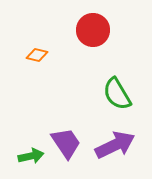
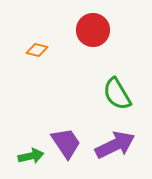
orange diamond: moved 5 px up
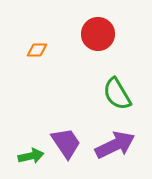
red circle: moved 5 px right, 4 px down
orange diamond: rotated 15 degrees counterclockwise
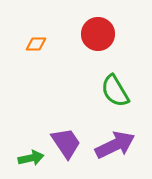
orange diamond: moved 1 px left, 6 px up
green semicircle: moved 2 px left, 3 px up
green arrow: moved 2 px down
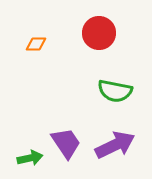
red circle: moved 1 px right, 1 px up
green semicircle: rotated 48 degrees counterclockwise
green arrow: moved 1 px left
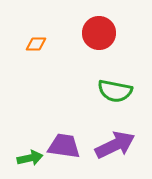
purple trapezoid: moved 2 px left, 3 px down; rotated 48 degrees counterclockwise
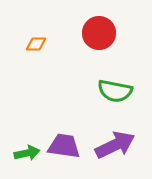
green arrow: moved 3 px left, 5 px up
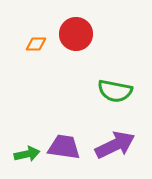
red circle: moved 23 px left, 1 px down
purple trapezoid: moved 1 px down
green arrow: moved 1 px down
